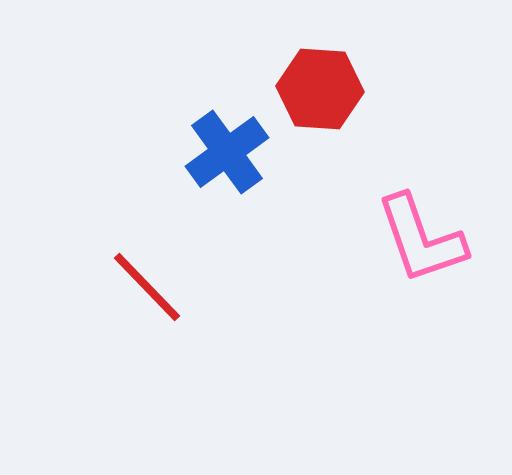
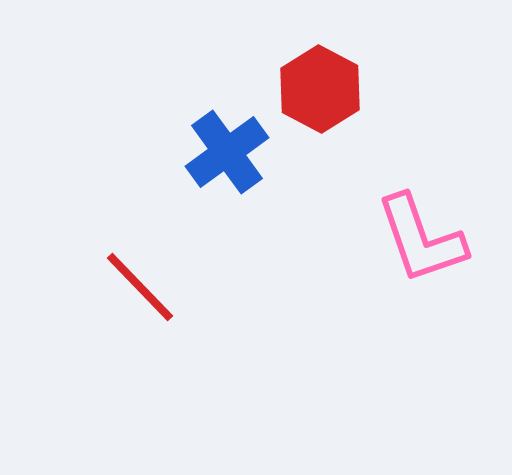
red hexagon: rotated 24 degrees clockwise
red line: moved 7 px left
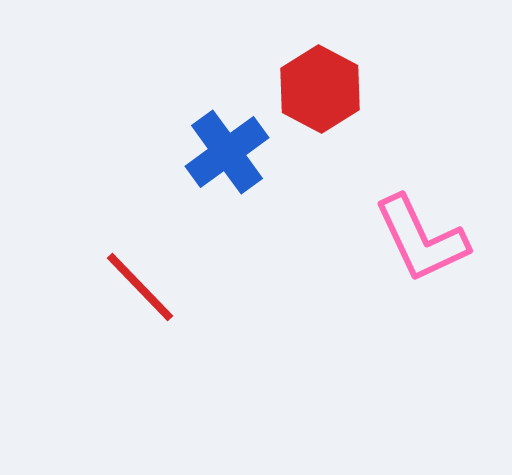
pink L-shape: rotated 6 degrees counterclockwise
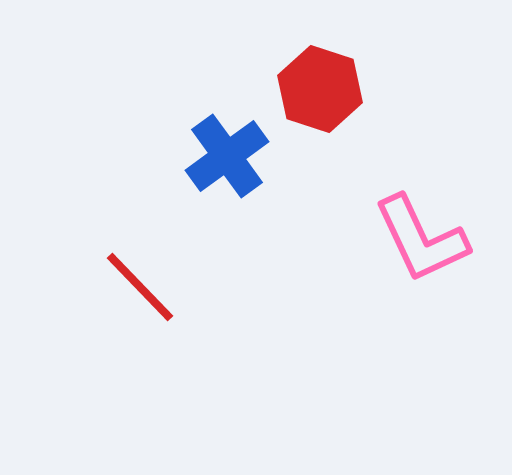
red hexagon: rotated 10 degrees counterclockwise
blue cross: moved 4 px down
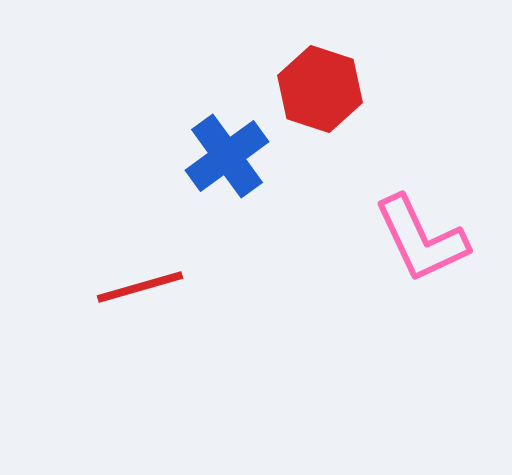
red line: rotated 62 degrees counterclockwise
